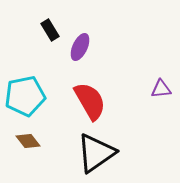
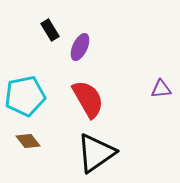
red semicircle: moved 2 px left, 2 px up
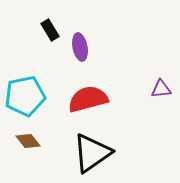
purple ellipse: rotated 36 degrees counterclockwise
red semicircle: rotated 75 degrees counterclockwise
black triangle: moved 4 px left
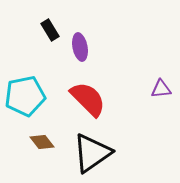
red semicircle: rotated 60 degrees clockwise
brown diamond: moved 14 px right, 1 px down
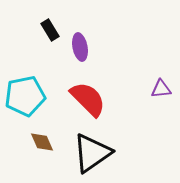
brown diamond: rotated 15 degrees clockwise
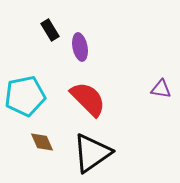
purple triangle: rotated 15 degrees clockwise
